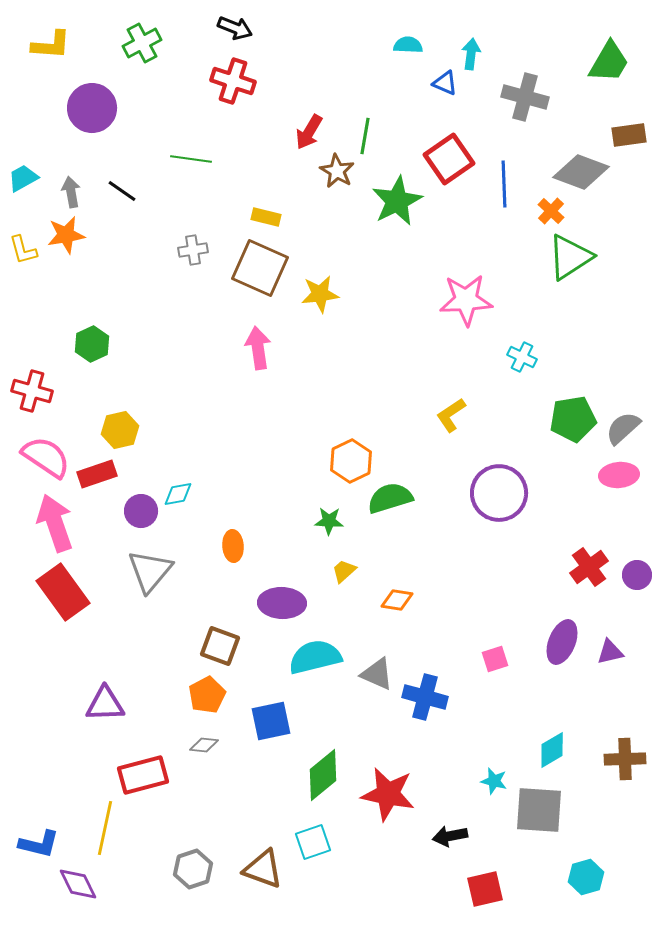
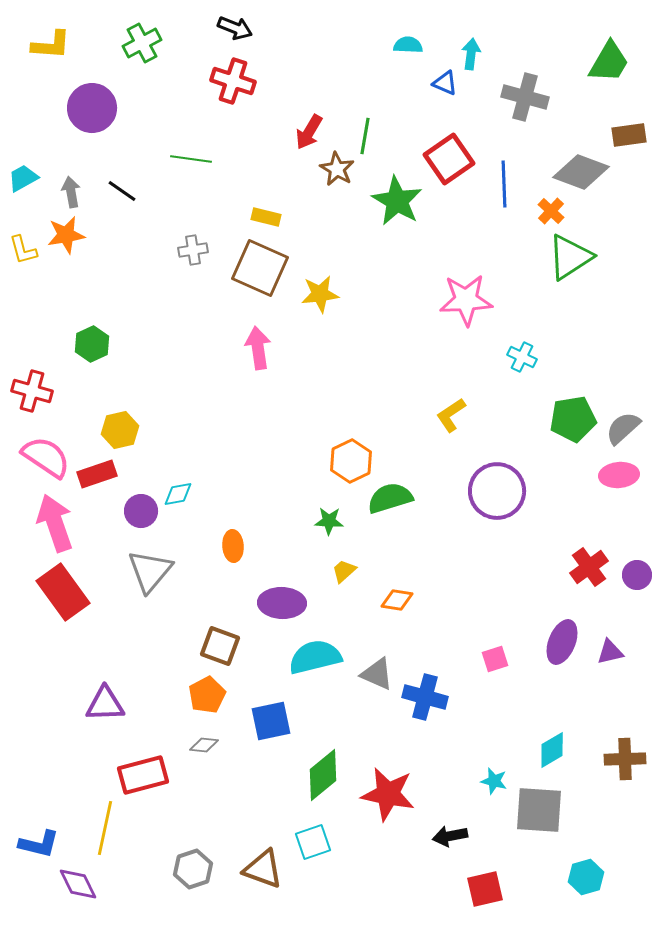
brown star at (337, 171): moved 2 px up
green star at (397, 201): rotated 15 degrees counterclockwise
purple circle at (499, 493): moved 2 px left, 2 px up
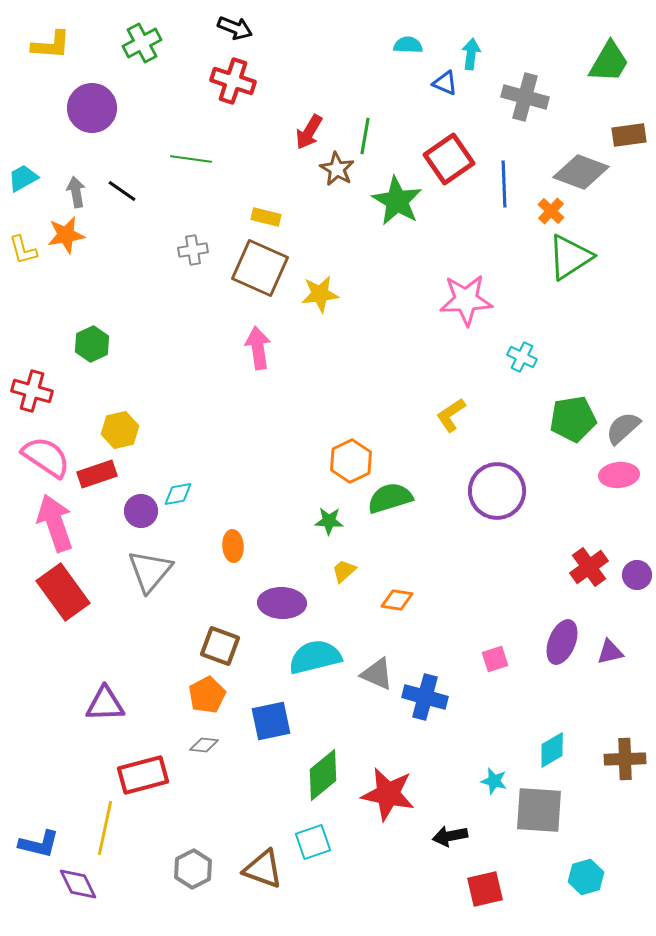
gray arrow at (71, 192): moved 5 px right
gray hexagon at (193, 869): rotated 9 degrees counterclockwise
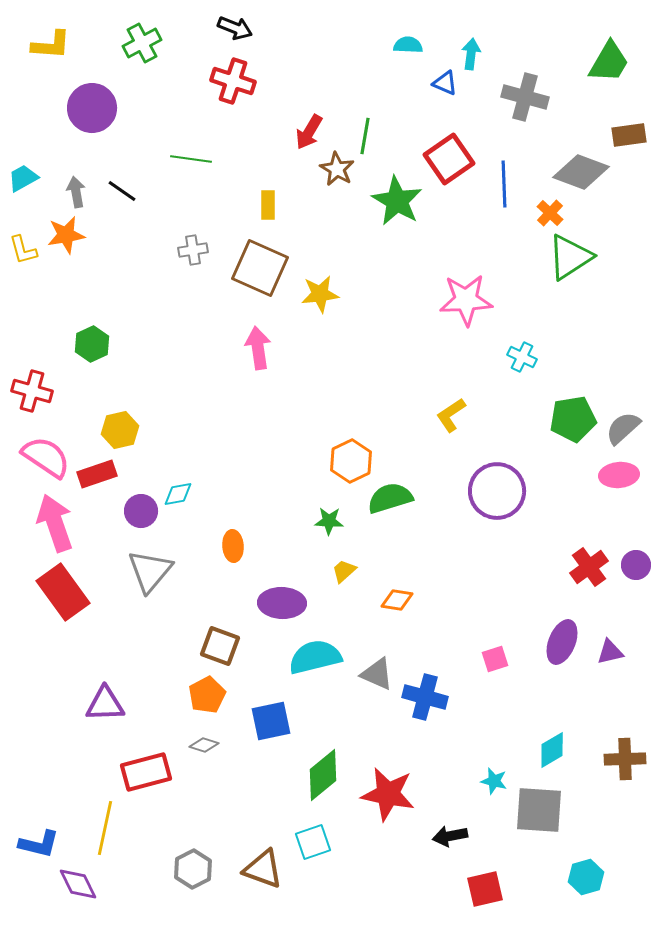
orange cross at (551, 211): moved 1 px left, 2 px down
yellow rectangle at (266, 217): moved 2 px right, 12 px up; rotated 76 degrees clockwise
purple circle at (637, 575): moved 1 px left, 10 px up
gray diamond at (204, 745): rotated 12 degrees clockwise
red rectangle at (143, 775): moved 3 px right, 3 px up
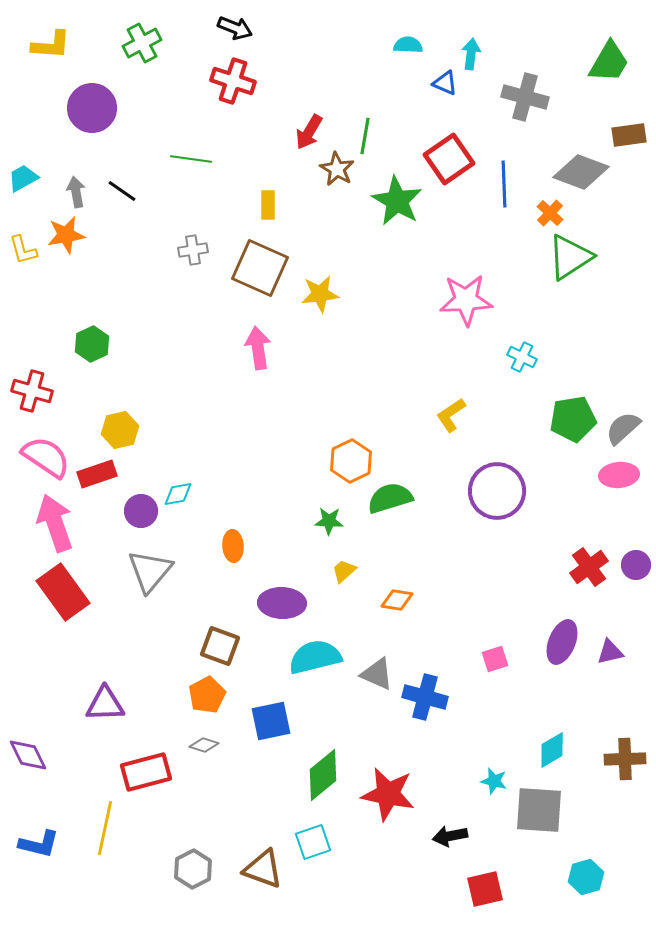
purple diamond at (78, 884): moved 50 px left, 129 px up
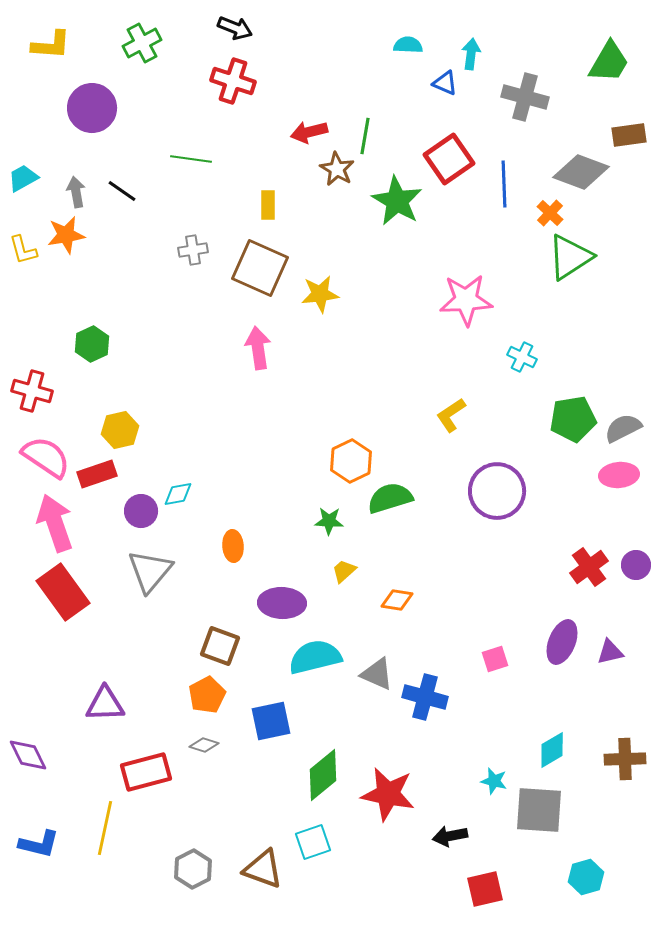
red arrow at (309, 132): rotated 45 degrees clockwise
gray semicircle at (623, 428): rotated 15 degrees clockwise
